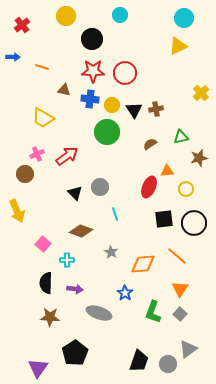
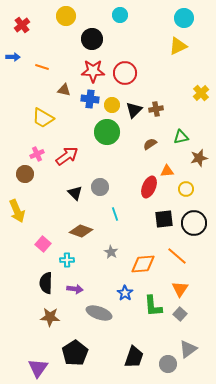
black triangle at (134, 110): rotated 18 degrees clockwise
green L-shape at (153, 312): moved 6 px up; rotated 25 degrees counterclockwise
black trapezoid at (139, 361): moved 5 px left, 4 px up
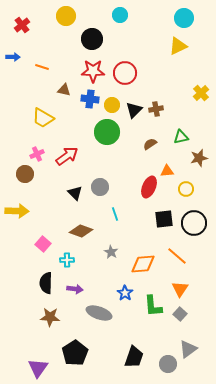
yellow arrow at (17, 211): rotated 65 degrees counterclockwise
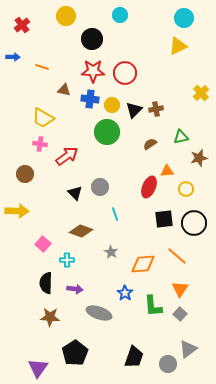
pink cross at (37, 154): moved 3 px right, 10 px up; rotated 32 degrees clockwise
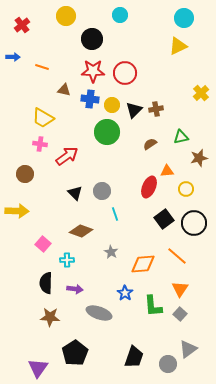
gray circle at (100, 187): moved 2 px right, 4 px down
black square at (164, 219): rotated 30 degrees counterclockwise
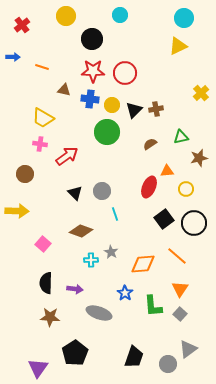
cyan cross at (67, 260): moved 24 px right
